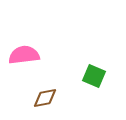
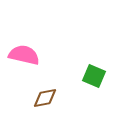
pink semicircle: rotated 20 degrees clockwise
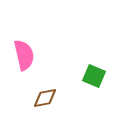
pink semicircle: rotated 64 degrees clockwise
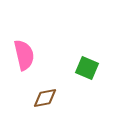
green square: moved 7 px left, 8 px up
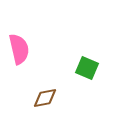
pink semicircle: moved 5 px left, 6 px up
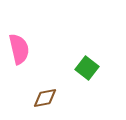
green square: rotated 15 degrees clockwise
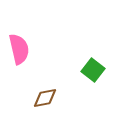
green square: moved 6 px right, 2 px down
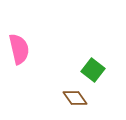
brown diamond: moved 30 px right; rotated 65 degrees clockwise
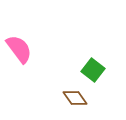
pink semicircle: rotated 24 degrees counterclockwise
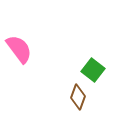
brown diamond: moved 3 px right, 1 px up; rotated 55 degrees clockwise
